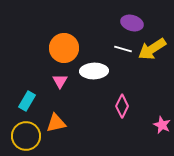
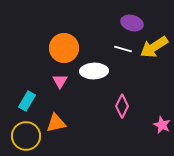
yellow arrow: moved 2 px right, 2 px up
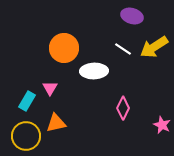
purple ellipse: moved 7 px up
white line: rotated 18 degrees clockwise
pink triangle: moved 10 px left, 7 px down
pink diamond: moved 1 px right, 2 px down
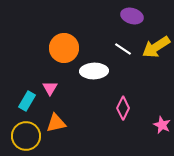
yellow arrow: moved 2 px right
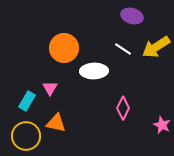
orange triangle: rotated 25 degrees clockwise
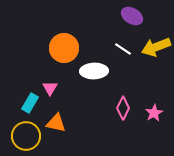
purple ellipse: rotated 15 degrees clockwise
yellow arrow: rotated 12 degrees clockwise
cyan rectangle: moved 3 px right, 2 px down
pink star: moved 8 px left, 12 px up; rotated 18 degrees clockwise
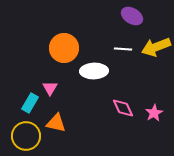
white line: rotated 30 degrees counterclockwise
pink diamond: rotated 50 degrees counterclockwise
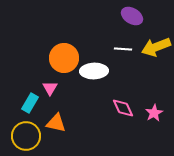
orange circle: moved 10 px down
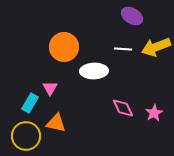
orange circle: moved 11 px up
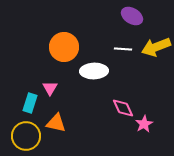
cyan rectangle: rotated 12 degrees counterclockwise
pink star: moved 10 px left, 11 px down
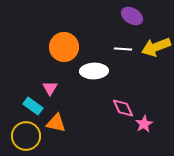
cyan rectangle: moved 3 px right, 3 px down; rotated 72 degrees counterclockwise
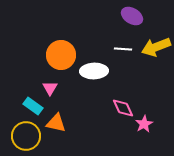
orange circle: moved 3 px left, 8 px down
